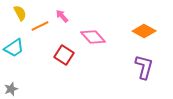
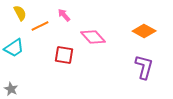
pink arrow: moved 2 px right, 1 px up
red square: rotated 24 degrees counterclockwise
gray star: rotated 24 degrees counterclockwise
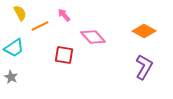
purple L-shape: rotated 15 degrees clockwise
gray star: moved 12 px up
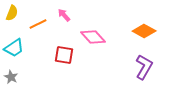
yellow semicircle: moved 8 px left; rotated 49 degrees clockwise
orange line: moved 2 px left, 2 px up
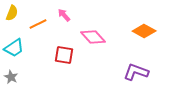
purple L-shape: moved 8 px left, 5 px down; rotated 100 degrees counterclockwise
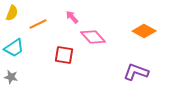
pink arrow: moved 8 px right, 2 px down
gray star: rotated 16 degrees counterclockwise
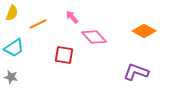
pink diamond: moved 1 px right
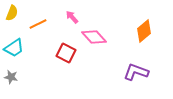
orange diamond: rotated 70 degrees counterclockwise
red square: moved 2 px right, 2 px up; rotated 18 degrees clockwise
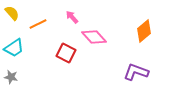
yellow semicircle: rotated 63 degrees counterclockwise
